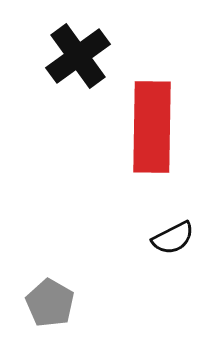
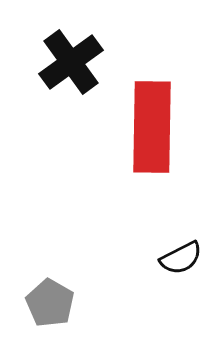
black cross: moved 7 px left, 6 px down
black semicircle: moved 8 px right, 20 px down
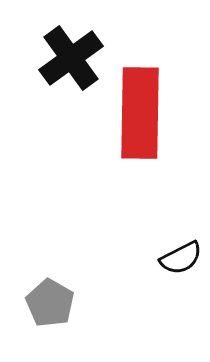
black cross: moved 4 px up
red rectangle: moved 12 px left, 14 px up
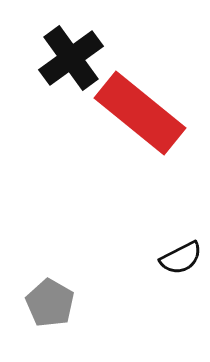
red rectangle: rotated 52 degrees counterclockwise
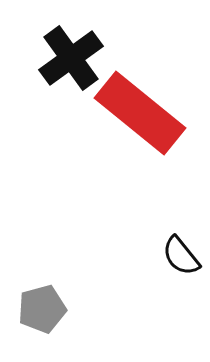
black semicircle: moved 2 px up; rotated 78 degrees clockwise
gray pentagon: moved 8 px left, 6 px down; rotated 27 degrees clockwise
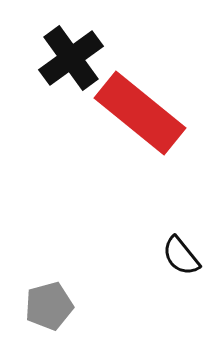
gray pentagon: moved 7 px right, 3 px up
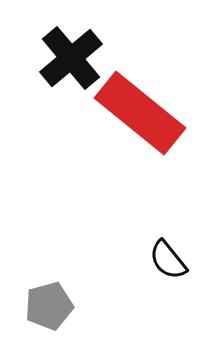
black cross: rotated 4 degrees counterclockwise
black semicircle: moved 13 px left, 4 px down
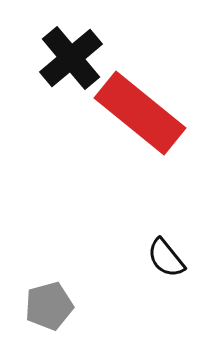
black semicircle: moved 2 px left, 2 px up
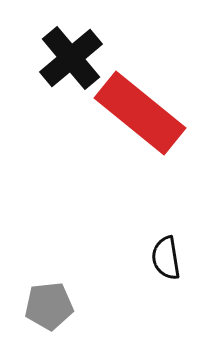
black semicircle: rotated 30 degrees clockwise
gray pentagon: rotated 9 degrees clockwise
